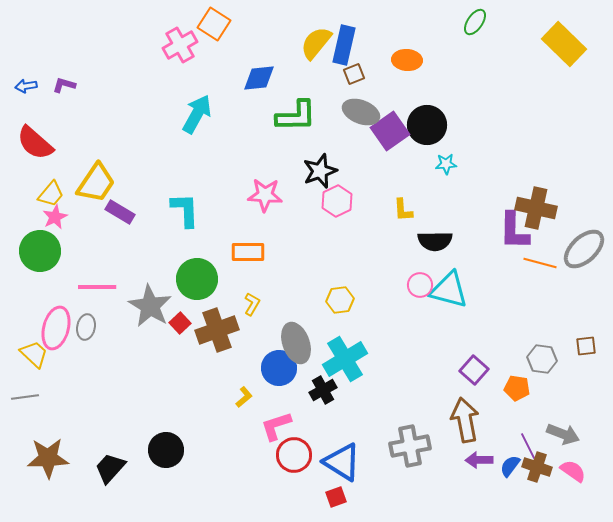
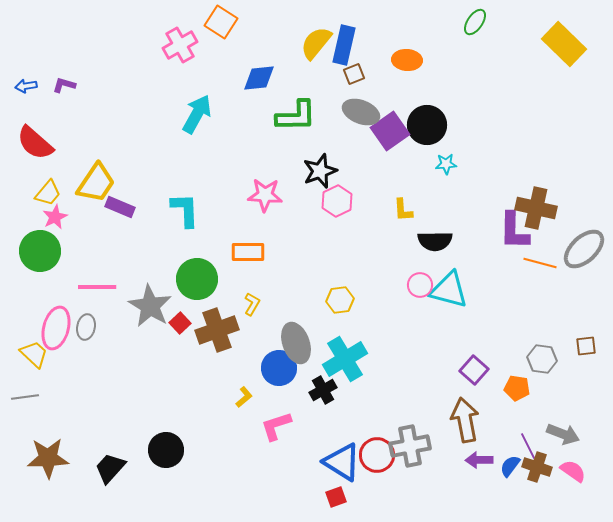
orange square at (214, 24): moved 7 px right, 2 px up
yellow trapezoid at (51, 194): moved 3 px left, 1 px up
purple rectangle at (120, 212): moved 5 px up; rotated 8 degrees counterclockwise
red circle at (294, 455): moved 83 px right
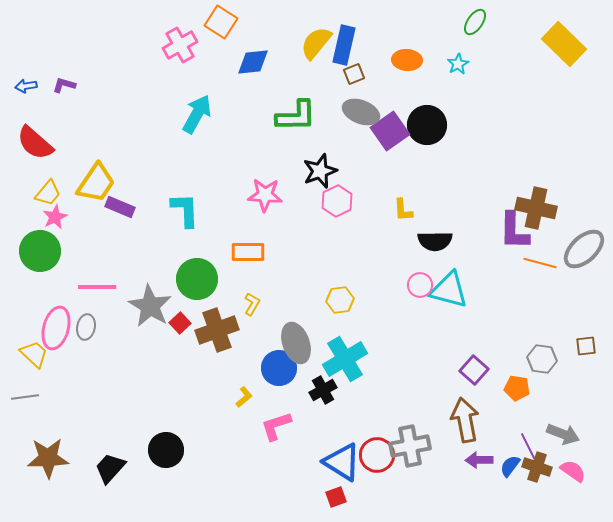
blue diamond at (259, 78): moved 6 px left, 16 px up
cyan star at (446, 164): moved 12 px right, 100 px up; rotated 25 degrees counterclockwise
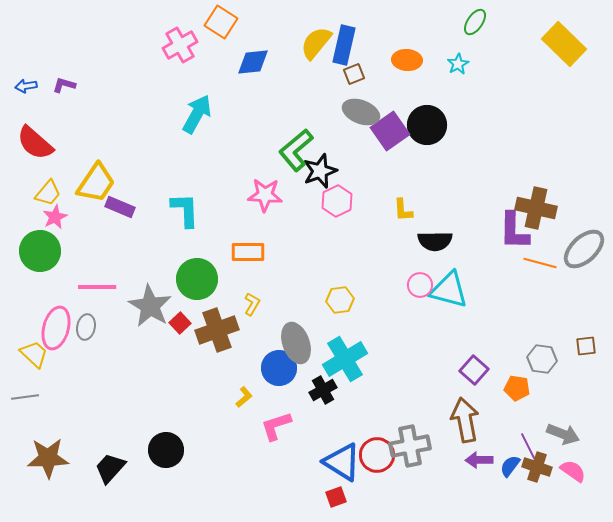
green L-shape at (296, 116): moved 34 px down; rotated 141 degrees clockwise
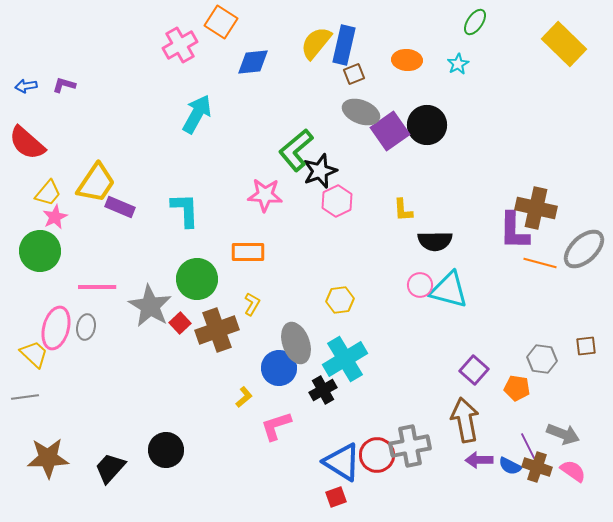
red semicircle at (35, 143): moved 8 px left
blue semicircle at (510, 466): rotated 100 degrees counterclockwise
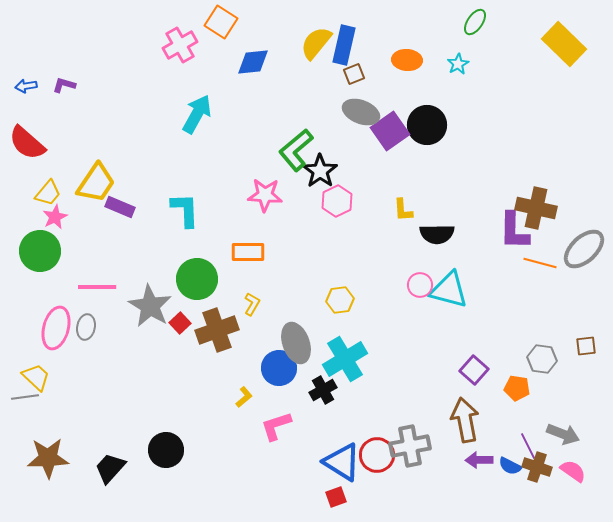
black star at (320, 171): rotated 16 degrees counterclockwise
black semicircle at (435, 241): moved 2 px right, 7 px up
yellow trapezoid at (34, 354): moved 2 px right, 23 px down
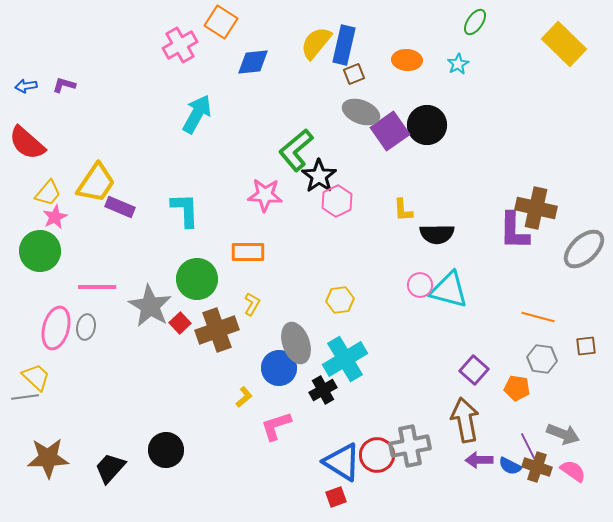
black star at (320, 171): moved 1 px left, 5 px down
orange line at (540, 263): moved 2 px left, 54 px down
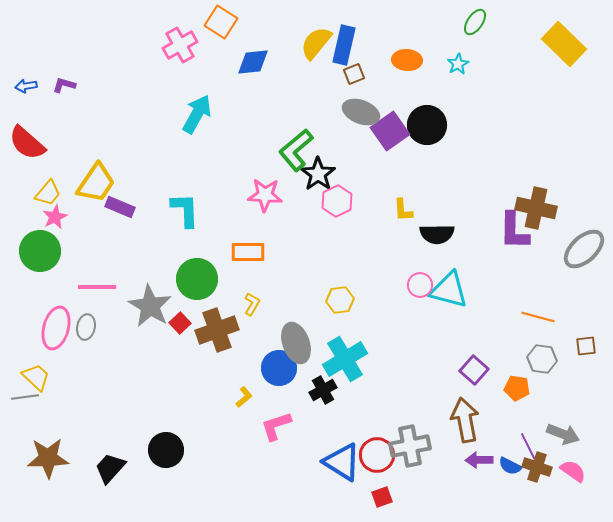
black star at (319, 176): moved 1 px left, 2 px up
red square at (336, 497): moved 46 px right
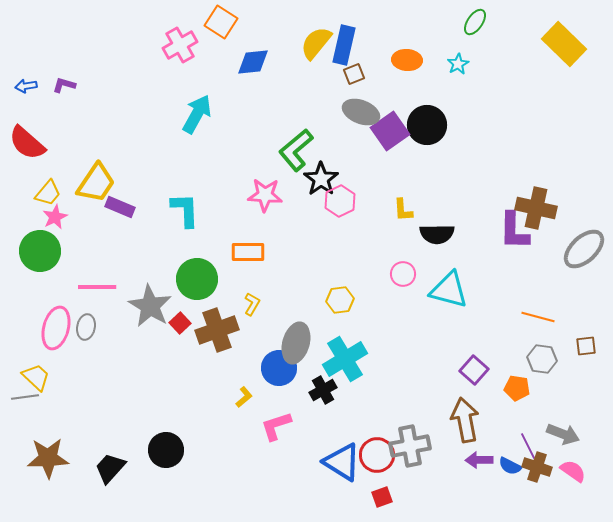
black star at (318, 174): moved 3 px right, 5 px down
pink hexagon at (337, 201): moved 3 px right
pink circle at (420, 285): moved 17 px left, 11 px up
gray ellipse at (296, 343): rotated 36 degrees clockwise
